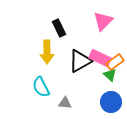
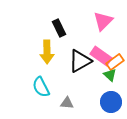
pink rectangle: moved 1 px right, 2 px up; rotated 10 degrees clockwise
gray triangle: moved 2 px right
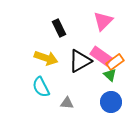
yellow arrow: moved 1 px left, 6 px down; rotated 70 degrees counterclockwise
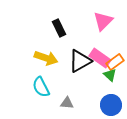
pink rectangle: moved 1 px left, 2 px down
blue circle: moved 3 px down
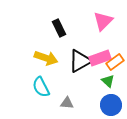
pink rectangle: rotated 55 degrees counterclockwise
green triangle: moved 2 px left, 6 px down
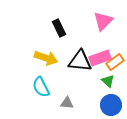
black triangle: rotated 35 degrees clockwise
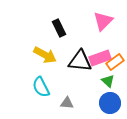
yellow arrow: moved 1 px left, 3 px up; rotated 10 degrees clockwise
blue circle: moved 1 px left, 2 px up
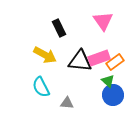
pink triangle: rotated 20 degrees counterclockwise
pink rectangle: moved 1 px left
blue circle: moved 3 px right, 8 px up
